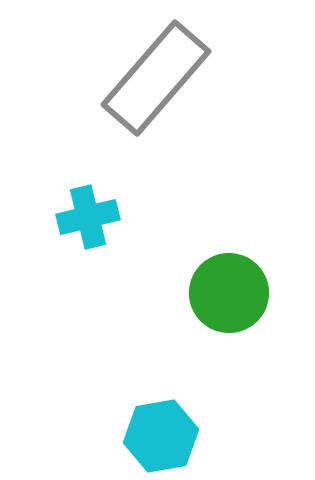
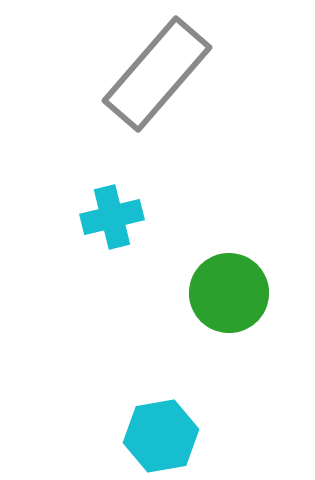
gray rectangle: moved 1 px right, 4 px up
cyan cross: moved 24 px right
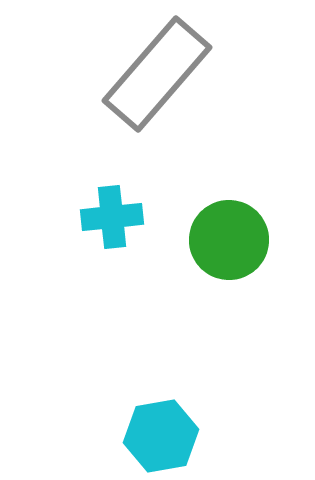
cyan cross: rotated 8 degrees clockwise
green circle: moved 53 px up
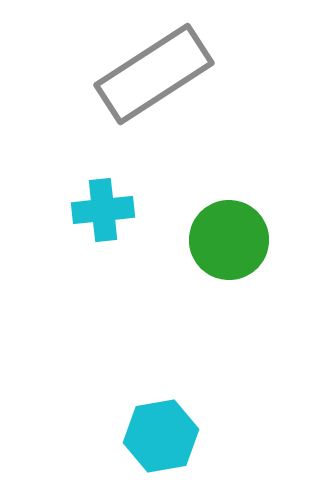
gray rectangle: moved 3 px left; rotated 16 degrees clockwise
cyan cross: moved 9 px left, 7 px up
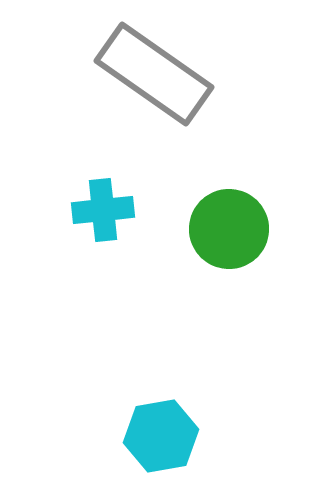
gray rectangle: rotated 68 degrees clockwise
green circle: moved 11 px up
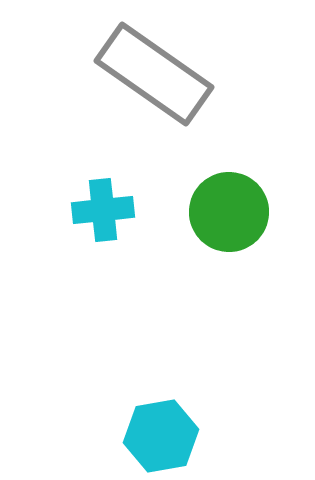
green circle: moved 17 px up
